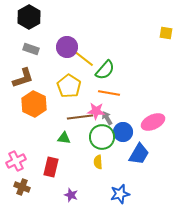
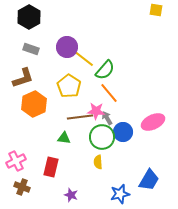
yellow square: moved 10 px left, 23 px up
orange line: rotated 40 degrees clockwise
orange hexagon: rotated 10 degrees clockwise
blue trapezoid: moved 10 px right, 26 px down
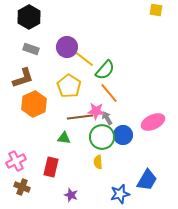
blue circle: moved 3 px down
blue trapezoid: moved 2 px left
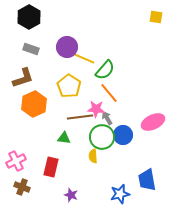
yellow square: moved 7 px down
yellow line: rotated 15 degrees counterclockwise
pink star: moved 2 px up
yellow semicircle: moved 5 px left, 6 px up
blue trapezoid: rotated 140 degrees clockwise
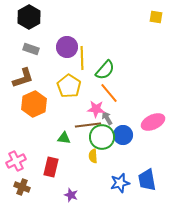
yellow line: moved 1 px left; rotated 65 degrees clockwise
brown line: moved 8 px right, 8 px down
blue star: moved 11 px up
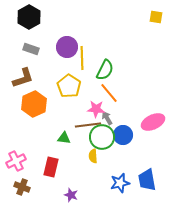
green semicircle: rotated 15 degrees counterclockwise
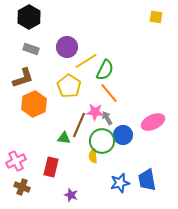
yellow line: moved 4 px right, 3 px down; rotated 60 degrees clockwise
pink star: moved 1 px left, 3 px down
brown line: moved 9 px left; rotated 60 degrees counterclockwise
green circle: moved 4 px down
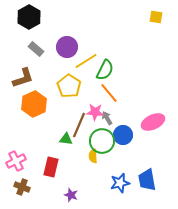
gray rectangle: moved 5 px right; rotated 21 degrees clockwise
green triangle: moved 2 px right, 1 px down
